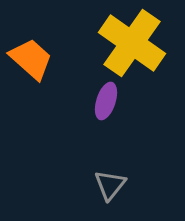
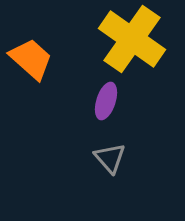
yellow cross: moved 4 px up
gray triangle: moved 27 px up; rotated 20 degrees counterclockwise
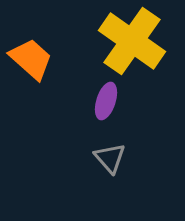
yellow cross: moved 2 px down
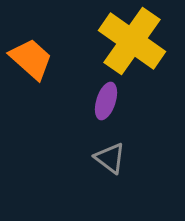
gray triangle: rotated 12 degrees counterclockwise
